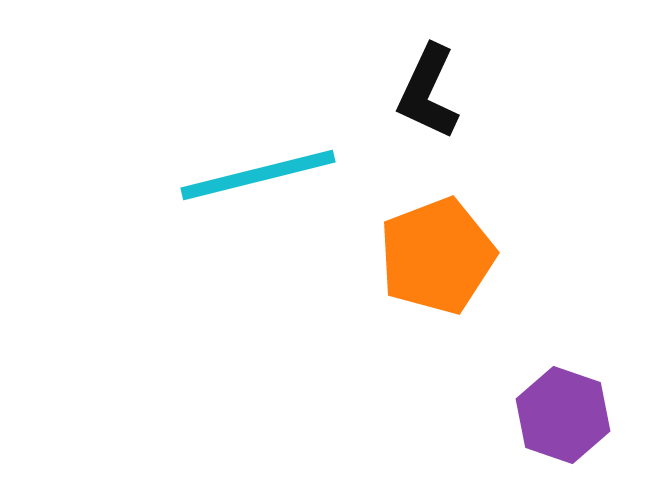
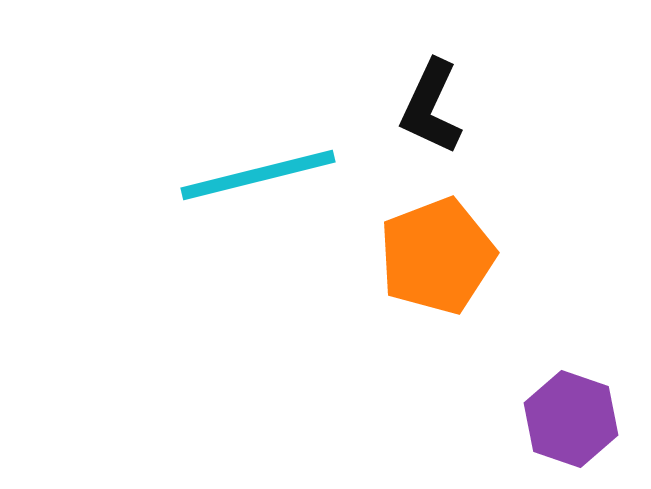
black L-shape: moved 3 px right, 15 px down
purple hexagon: moved 8 px right, 4 px down
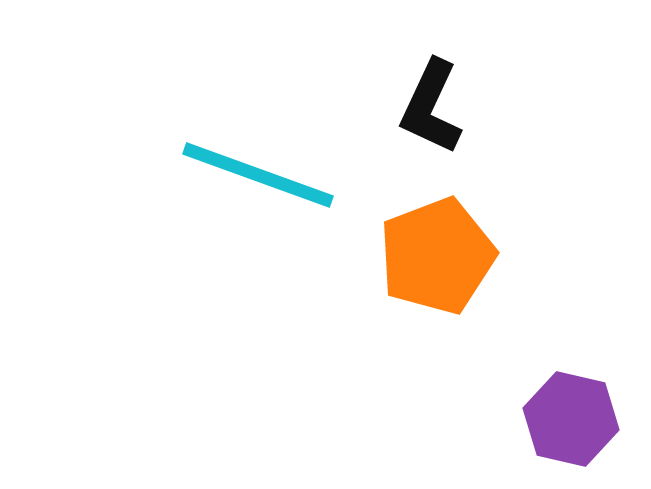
cyan line: rotated 34 degrees clockwise
purple hexagon: rotated 6 degrees counterclockwise
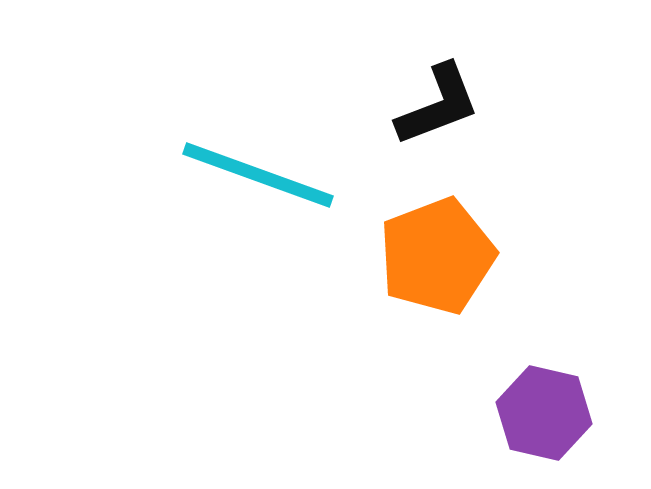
black L-shape: moved 7 px right, 2 px up; rotated 136 degrees counterclockwise
purple hexagon: moved 27 px left, 6 px up
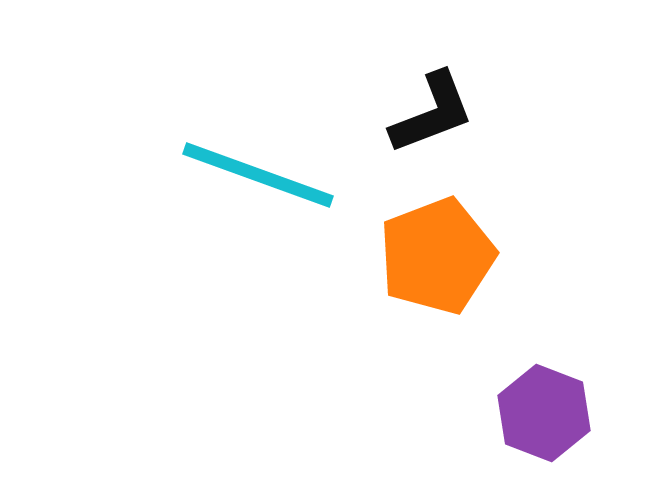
black L-shape: moved 6 px left, 8 px down
purple hexagon: rotated 8 degrees clockwise
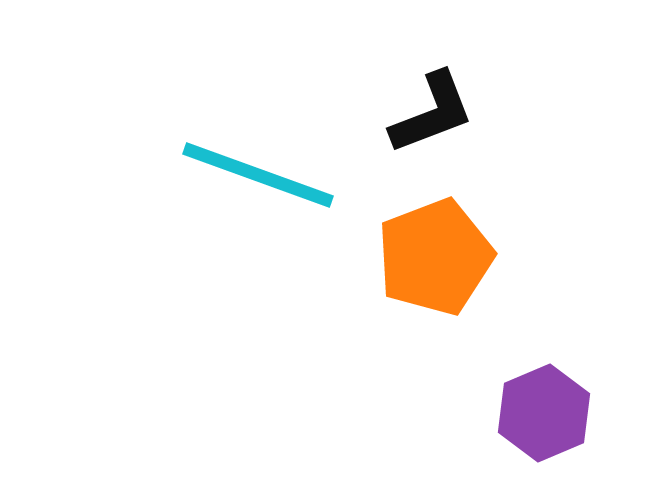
orange pentagon: moved 2 px left, 1 px down
purple hexagon: rotated 16 degrees clockwise
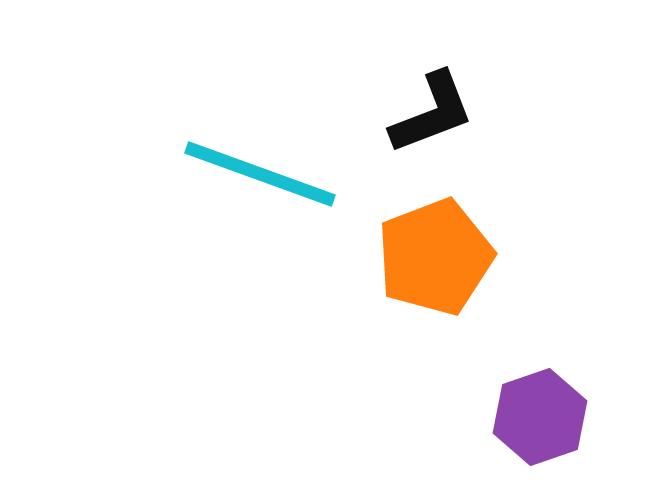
cyan line: moved 2 px right, 1 px up
purple hexagon: moved 4 px left, 4 px down; rotated 4 degrees clockwise
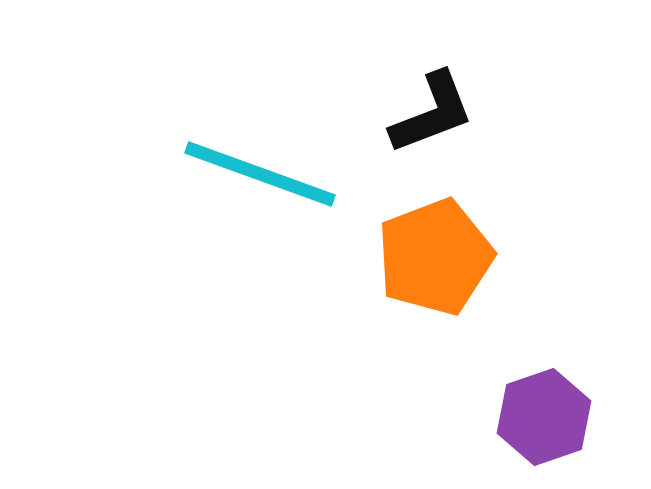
purple hexagon: moved 4 px right
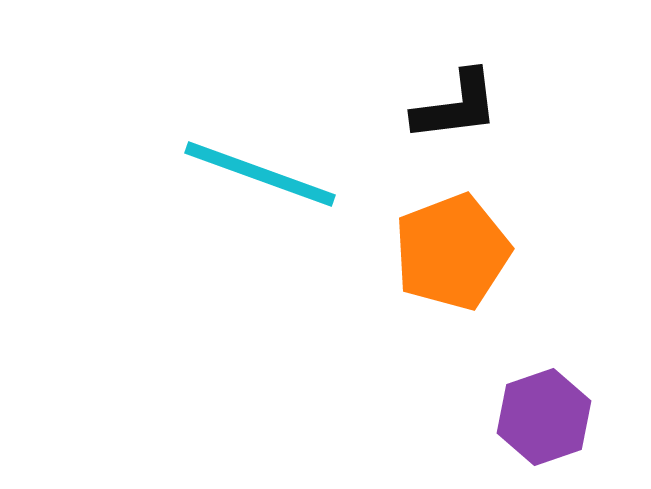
black L-shape: moved 24 px right, 7 px up; rotated 14 degrees clockwise
orange pentagon: moved 17 px right, 5 px up
